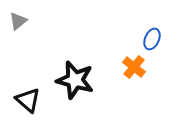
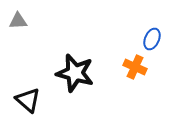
gray triangle: rotated 36 degrees clockwise
orange cross: moved 1 px right; rotated 15 degrees counterclockwise
black star: moved 7 px up
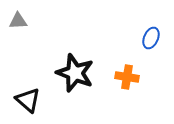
blue ellipse: moved 1 px left, 1 px up
orange cross: moved 8 px left, 10 px down; rotated 15 degrees counterclockwise
black star: rotated 6 degrees clockwise
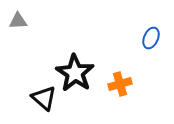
black star: rotated 12 degrees clockwise
orange cross: moved 7 px left, 7 px down; rotated 25 degrees counterclockwise
black triangle: moved 16 px right, 2 px up
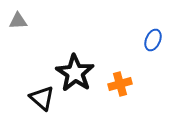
blue ellipse: moved 2 px right, 2 px down
black triangle: moved 2 px left
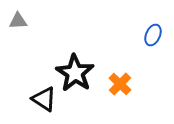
blue ellipse: moved 5 px up
orange cross: rotated 30 degrees counterclockwise
black triangle: moved 2 px right, 1 px down; rotated 8 degrees counterclockwise
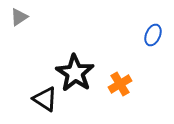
gray triangle: moved 1 px right, 4 px up; rotated 30 degrees counterclockwise
orange cross: rotated 15 degrees clockwise
black triangle: moved 1 px right
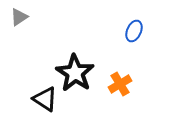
blue ellipse: moved 19 px left, 4 px up
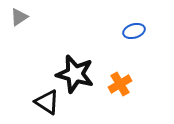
blue ellipse: rotated 50 degrees clockwise
black star: moved 1 px down; rotated 18 degrees counterclockwise
black triangle: moved 2 px right, 3 px down
